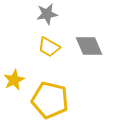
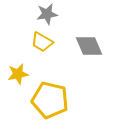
yellow trapezoid: moved 7 px left, 5 px up
yellow star: moved 4 px right, 6 px up; rotated 15 degrees clockwise
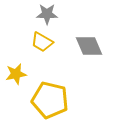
gray star: rotated 10 degrees clockwise
yellow star: moved 2 px left
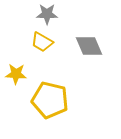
yellow star: rotated 15 degrees clockwise
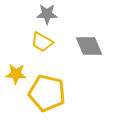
yellow pentagon: moved 3 px left, 7 px up
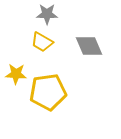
yellow pentagon: moved 1 px right, 1 px up; rotated 21 degrees counterclockwise
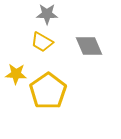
yellow pentagon: moved 1 px up; rotated 27 degrees counterclockwise
